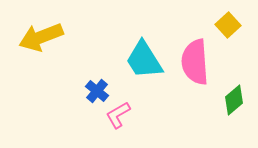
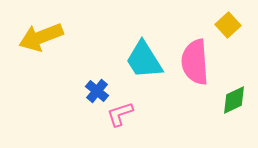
green diamond: rotated 16 degrees clockwise
pink L-shape: moved 2 px right, 1 px up; rotated 12 degrees clockwise
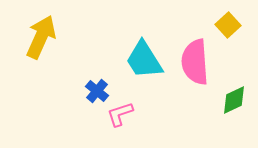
yellow arrow: rotated 135 degrees clockwise
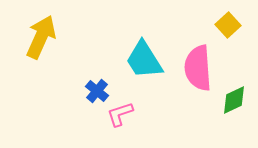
pink semicircle: moved 3 px right, 6 px down
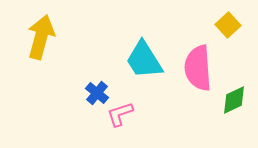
yellow arrow: rotated 9 degrees counterclockwise
blue cross: moved 2 px down
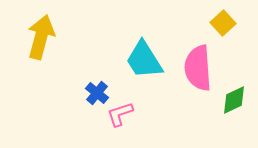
yellow square: moved 5 px left, 2 px up
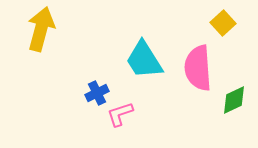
yellow arrow: moved 8 px up
blue cross: rotated 25 degrees clockwise
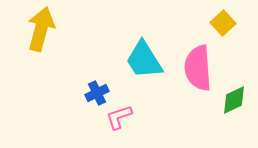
pink L-shape: moved 1 px left, 3 px down
